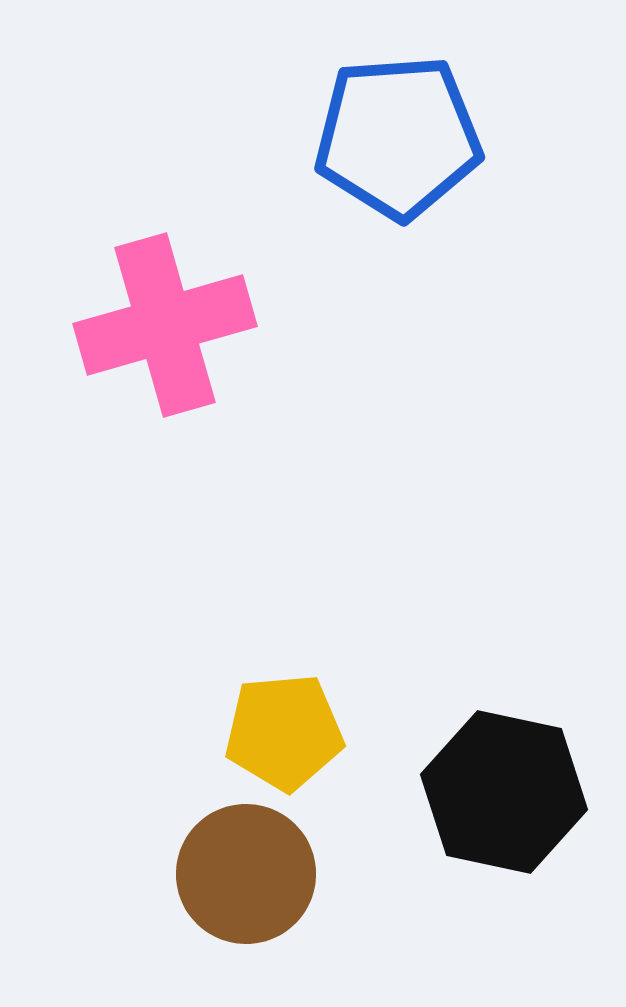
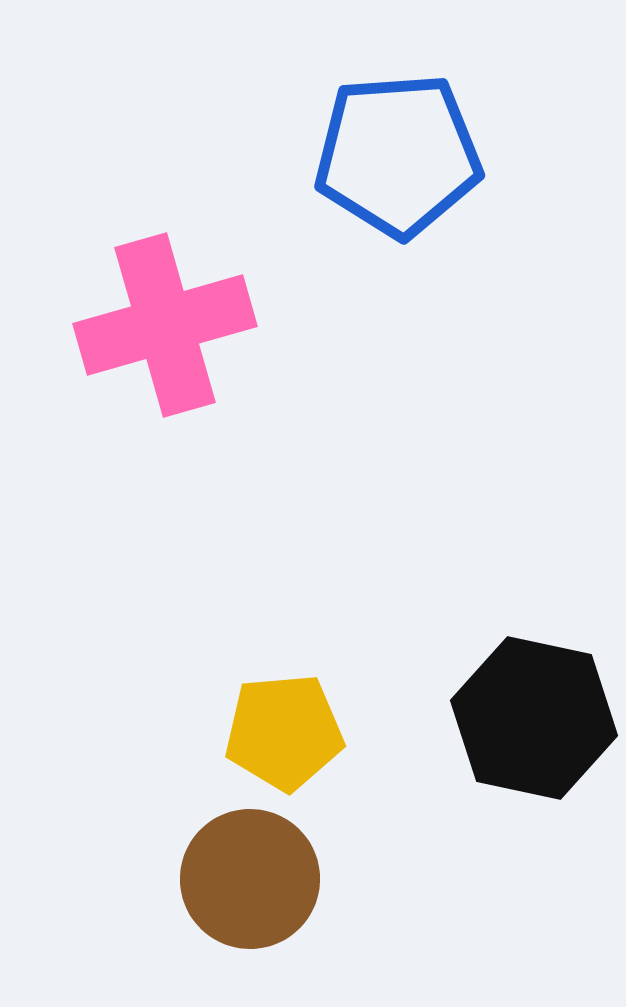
blue pentagon: moved 18 px down
black hexagon: moved 30 px right, 74 px up
brown circle: moved 4 px right, 5 px down
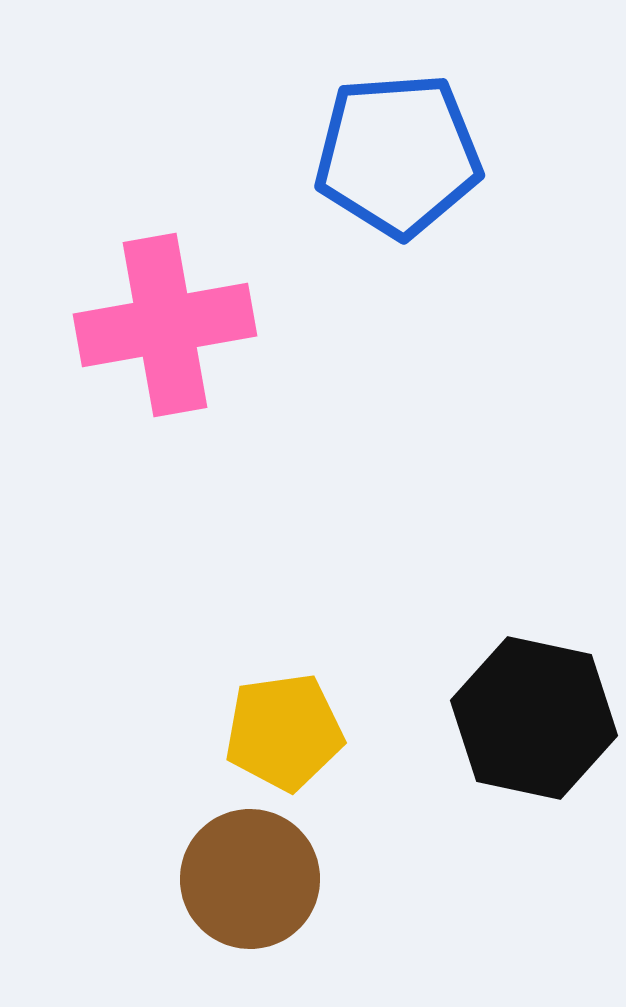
pink cross: rotated 6 degrees clockwise
yellow pentagon: rotated 3 degrees counterclockwise
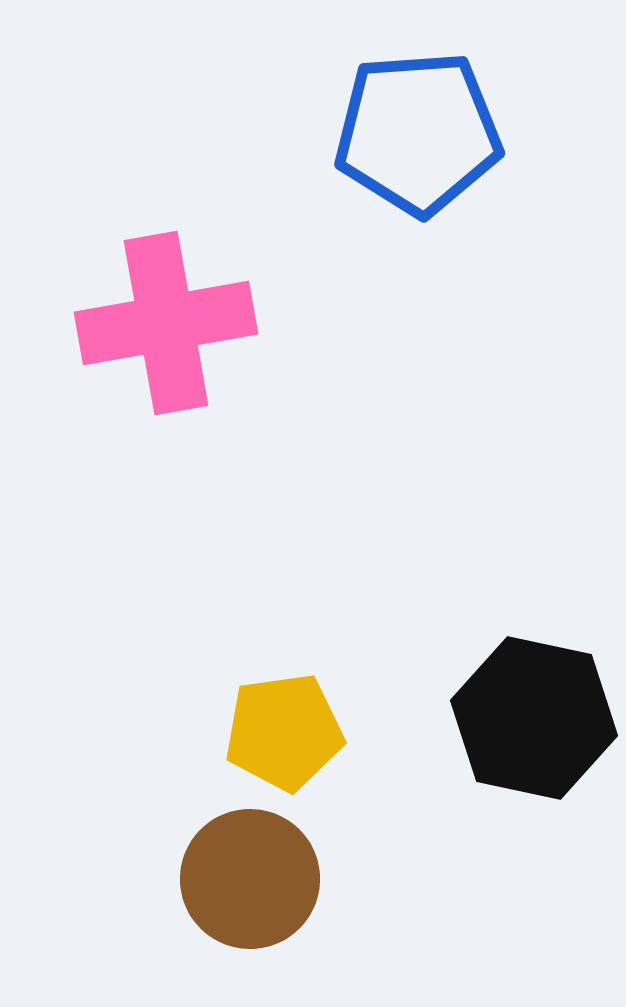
blue pentagon: moved 20 px right, 22 px up
pink cross: moved 1 px right, 2 px up
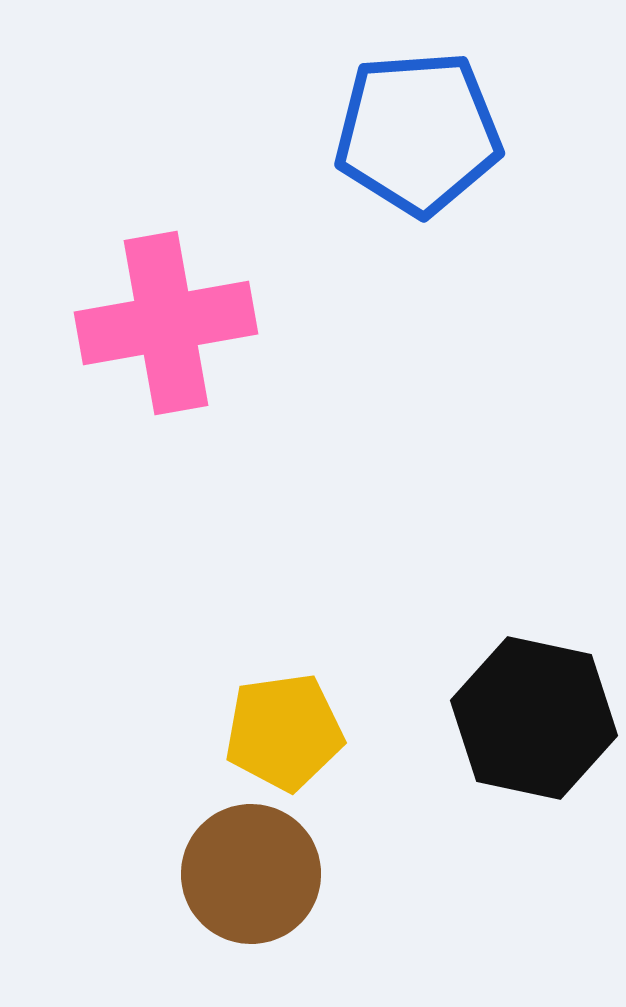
brown circle: moved 1 px right, 5 px up
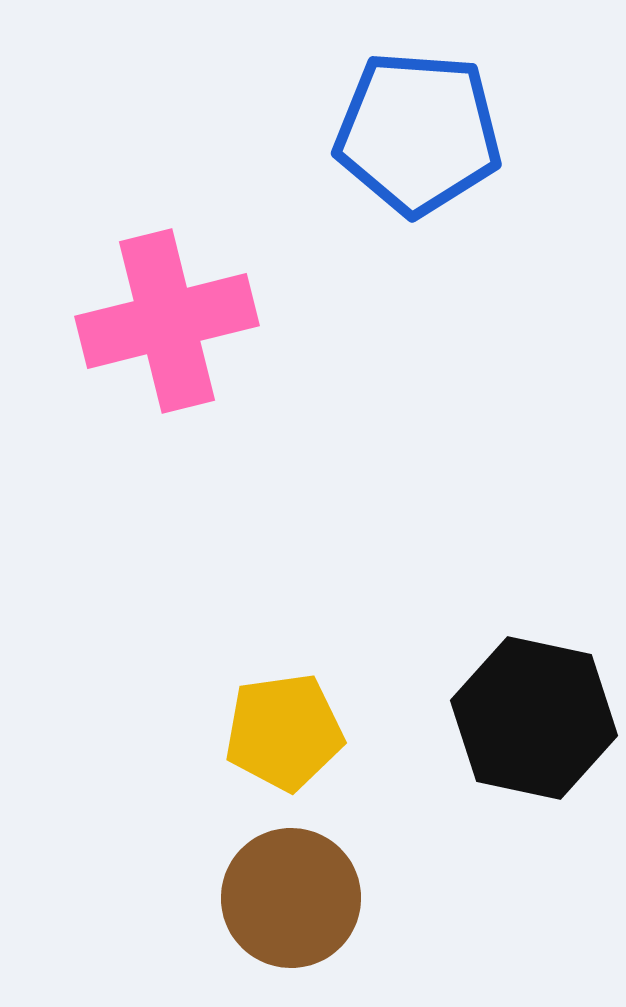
blue pentagon: rotated 8 degrees clockwise
pink cross: moved 1 px right, 2 px up; rotated 4 degrees counterclockwise
brown circle: moved 40 px right, 24 px down
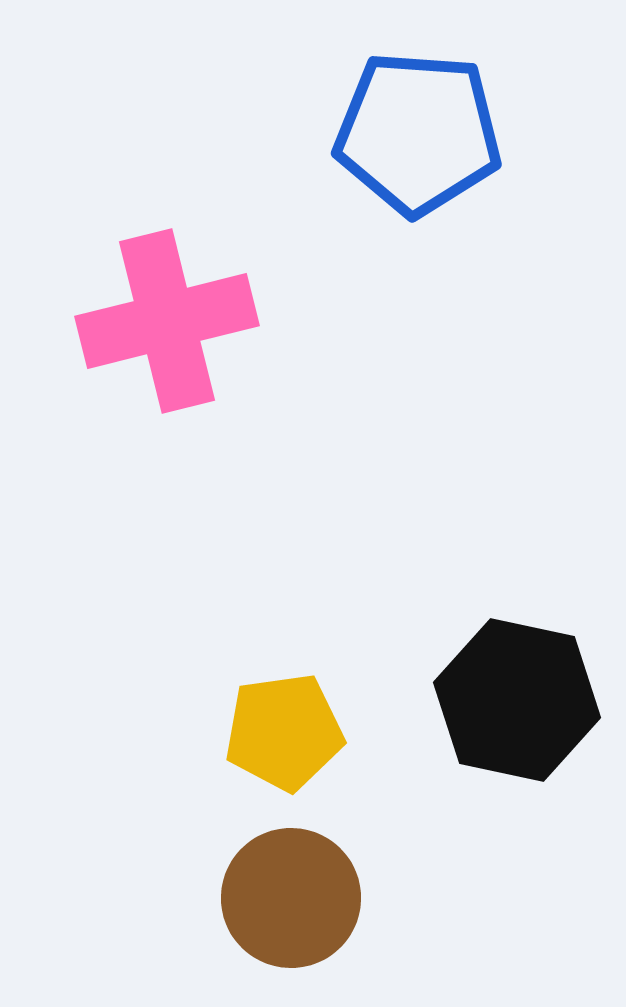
black hexagon: moved 17 px left, 18 px up
